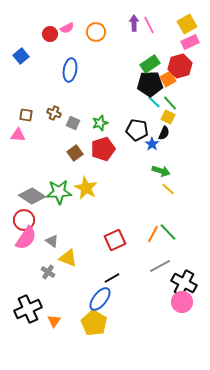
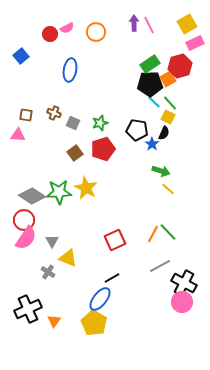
pink rectangle at (190, 42): moved 5 px right, 1 px down
gray triangle at (52, 241): rotated 24 degrees clockwise
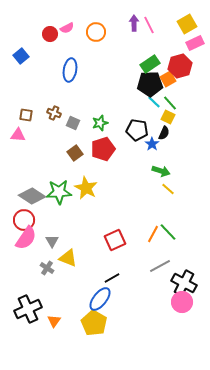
gray cross at (48, 272): moved 1 px left, 4 px up
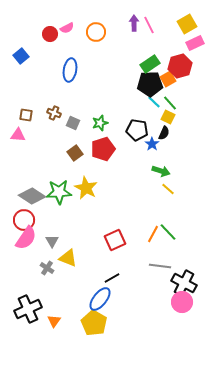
gray line at (160, 266): rotated 35 degrees clockwise
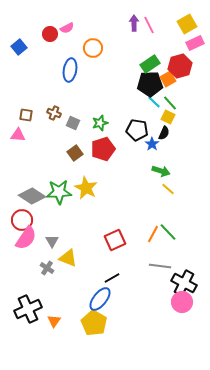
orange circle at (96, 32): moved 3 px left, 16 px down
blue square at (21, 56): moved 2 px left, 9 px up
red circle at (24, 220): moved 2 px left
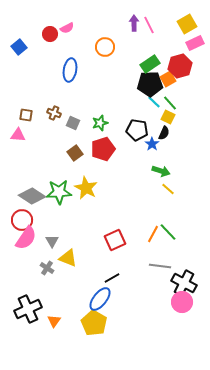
orange circle at (93, 48): moved 12 px right, 1 px up
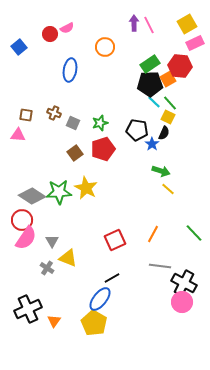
red hexagon at (180, 66): rotated 20 degrees clockwise
green line at (168, 232): moved 26 px right, 1 px down
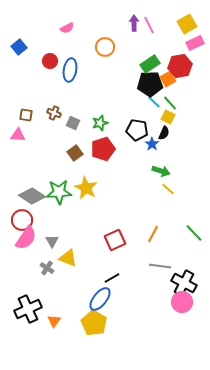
red circle at (50, 34): moved 27 px down
red hexagon at (180, 66): rotated 15 degrees counterclockwise
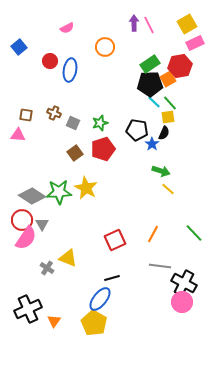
yellow square at (168, 117): rotated 32 degrees counterclockwise
gray triangle at (52, 241): moved 10 px left, 17 px up
black line at (112, 278): rotated 14 degrees clockwise
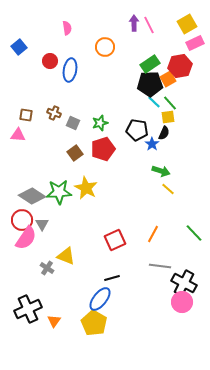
pink semicircle at (67, 28): rotated 72 degrees counterclockwise
yellow triangle at (68, 258): moved 2 px left, 2 px up
